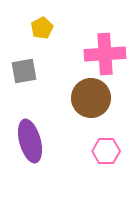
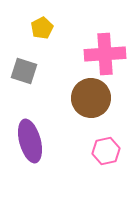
gray square: rotated 28 degrees clockwise
pink hexagon: rotated 12 degrees counterclockwise
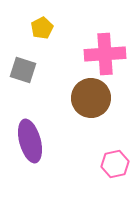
gray square: moved 1 px left, 1 px up
pink hexagon: moved 9 px right, 13 px down
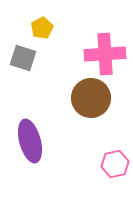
gray square: moved 12 px up
